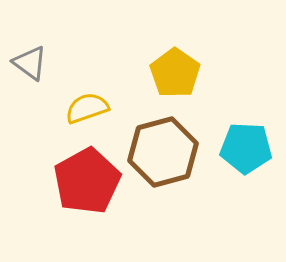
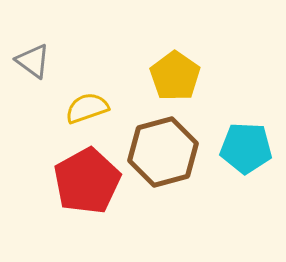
gray triangle: moved 3 px right, 2 px up
yellow pentagon: moved 3 px down
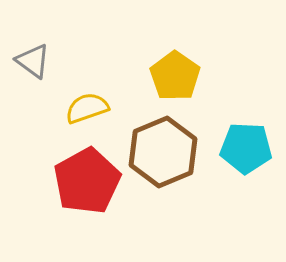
brown hexagon: rotated 8 degrees counterclockwise
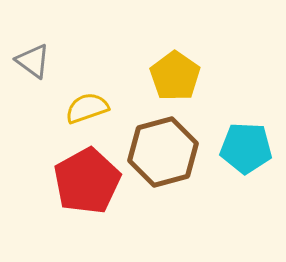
brown hexagon: rotated 8 degrees clockwise
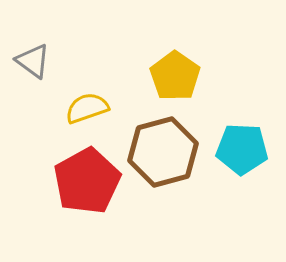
cyan pentagon: moved 4 px left, 1 px down
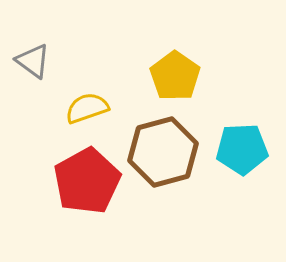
cyan pentagon: rotated 6 degrees counterclockwise
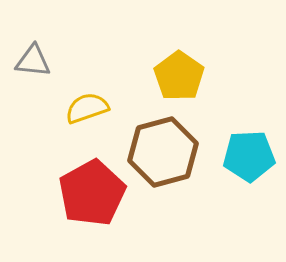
gray triangle: rotated 30 degrees counterclockwise
yellow pentagon: moved 4 px right
cyan pentagon: moved 7 px right, 7 px down
red pentagon: moved 5 px right, 12 px down
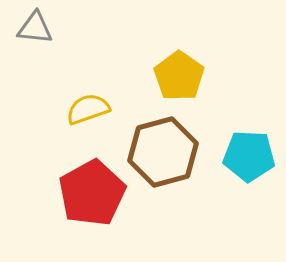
gray triangle: moved 2 px right, 33 px up
yellow semicircle: moved 1 px right, 1 px down
cyan pentagon: rotated 6 degrees clockwise
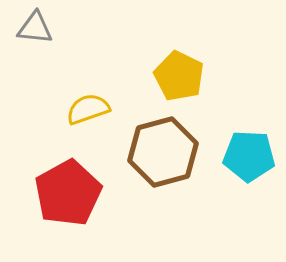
yellow pentagon: rotated 9 degrees counterclockwise
red pentagon: moved 24 px left
